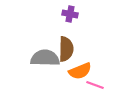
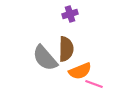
purple cross: rotated 28 degrees counterclockwise
gray semicircle: rotated 132 degrees counterclockwise
pink line: moved 1 px left, 1 px up
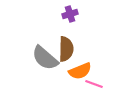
gray semicircle: rotated 8 degrees counterclockwise
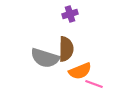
gray semicircle: rotated 24 degrees counterclockwise
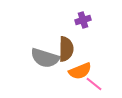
purple cross: moved 13 px right, 6 px down
pink line: rotated 18 degrees clockwise
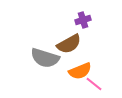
brown semicircle: moved 3 px right, 5 px up; rotated 60 degrees clockwise
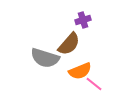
brown semicircle: rotated 20 degrees counterclockwise
